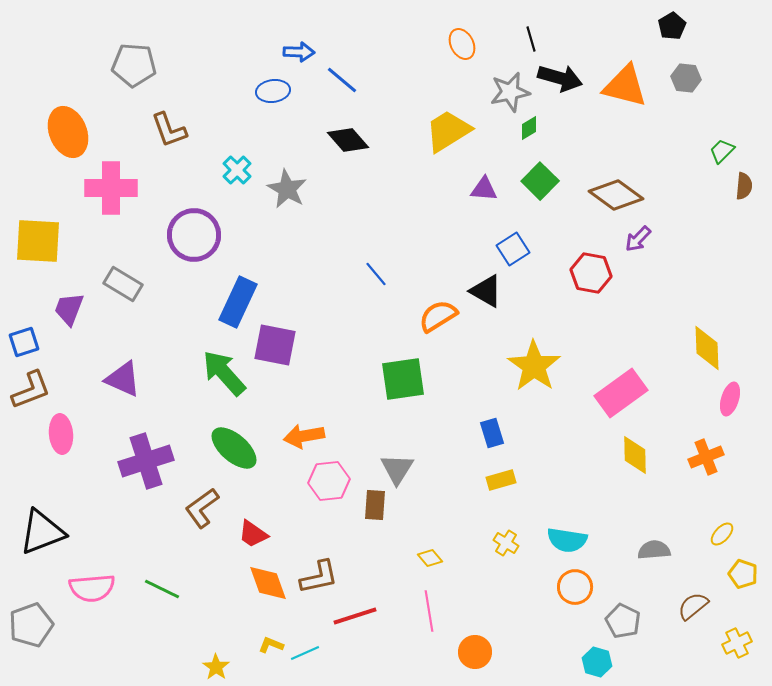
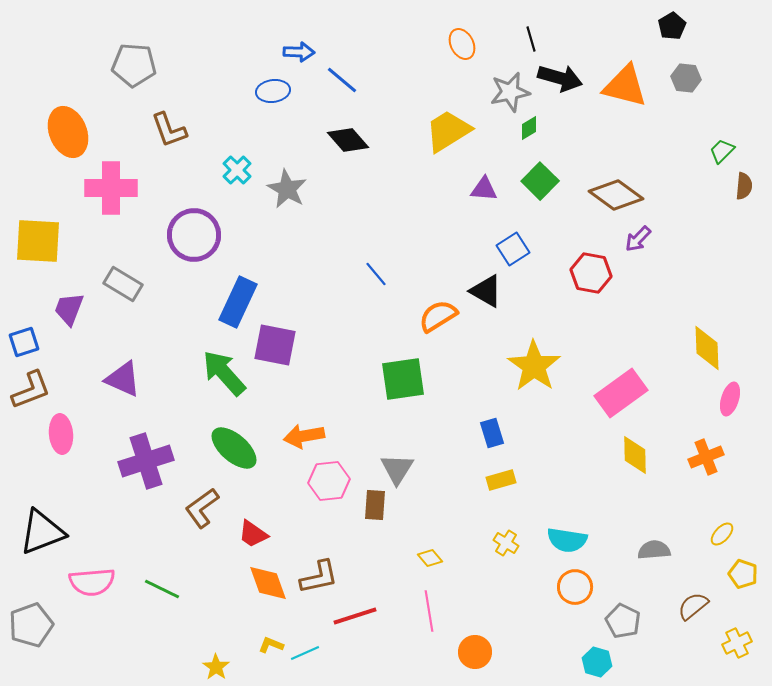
pink semicircle at (92, 588): moved 6 px up
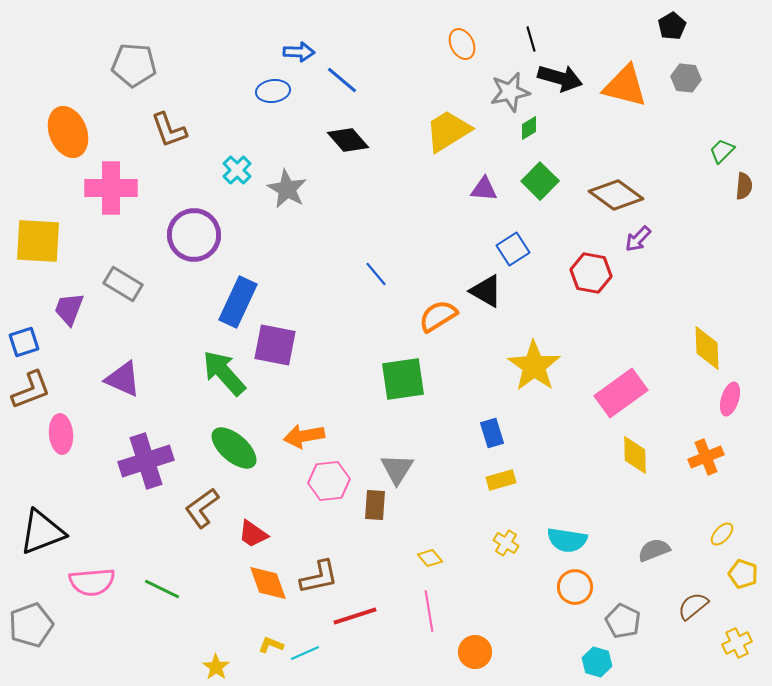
gray semicircle at (654, 550): rotated 16 degrees counterclockwise
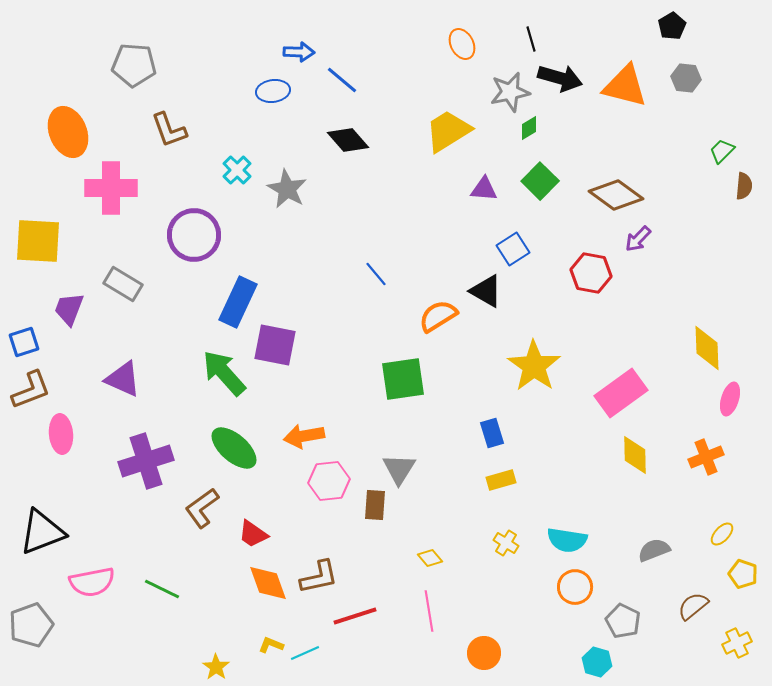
gray triangle at (397, 469): moved 2 px right
pink semicircle at (92, 582): rotated 6 degrees counterclockwise
orange circle at (475, 652): moved 9 px right, 1 px down
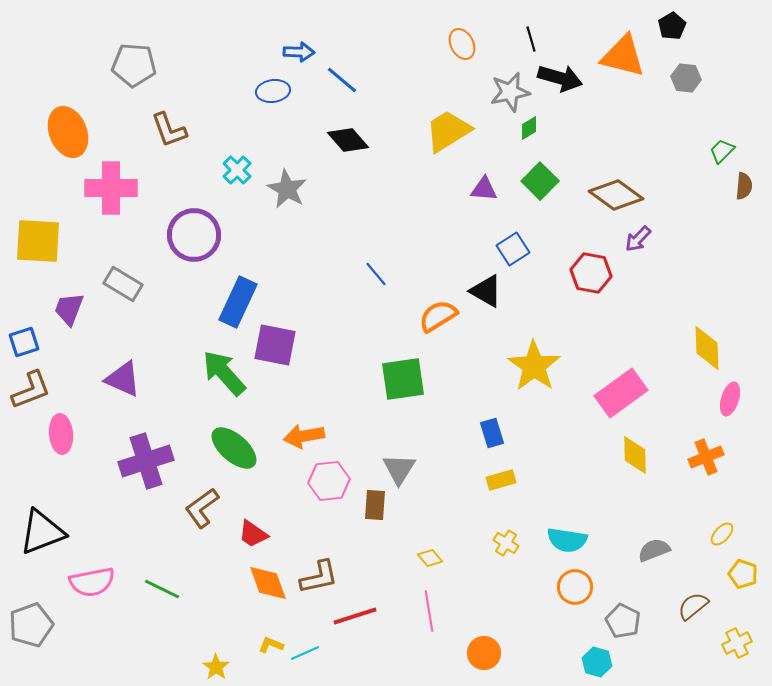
orange triangle at (625, 86): moved 2 px left, 30 px up
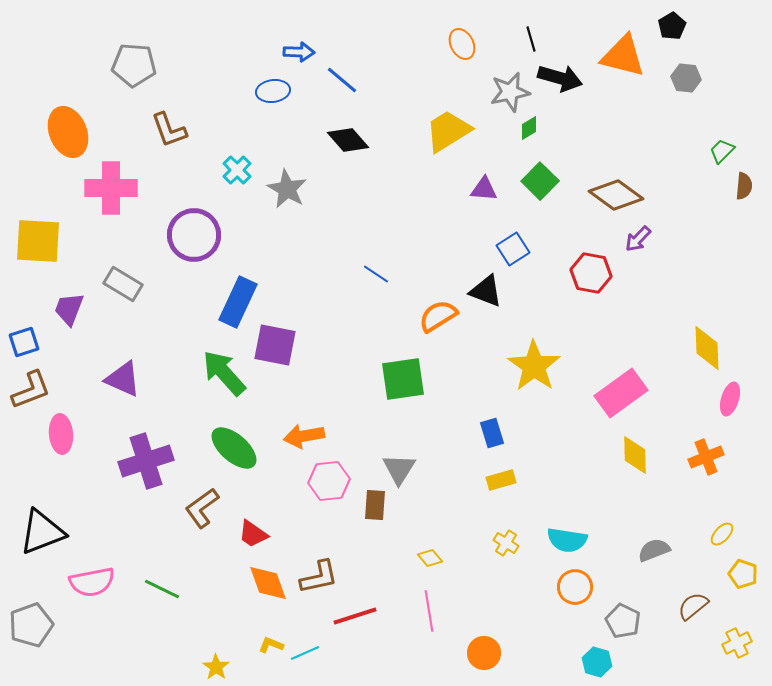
blue line at (376, 274): rotated 16 degrees counterclockwise
black triangle at (486, 291): rotated 9 degrees counterclockwise
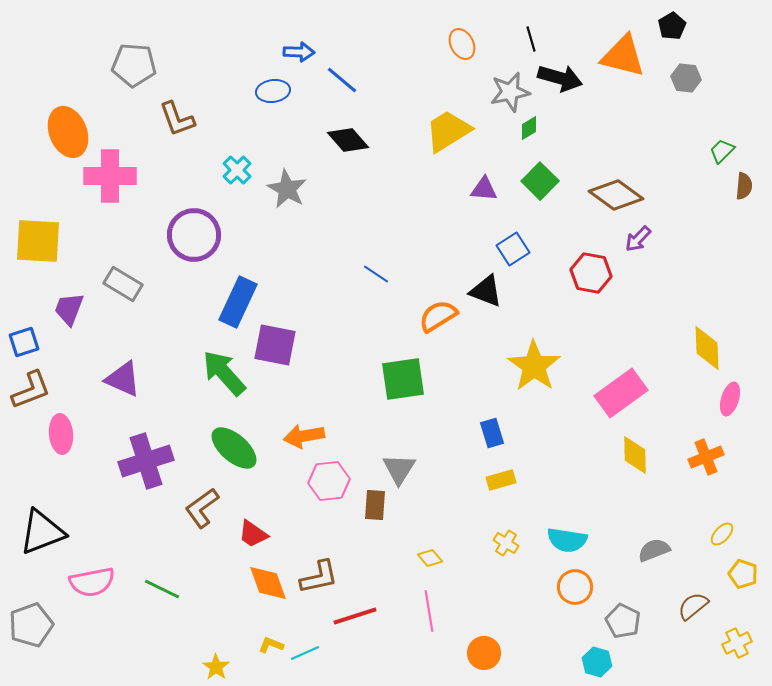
brown L-shape at (169, 130): moved 8 px right, 11 px up
pink cross at (111, 188): moved 1 px left, 12 px up
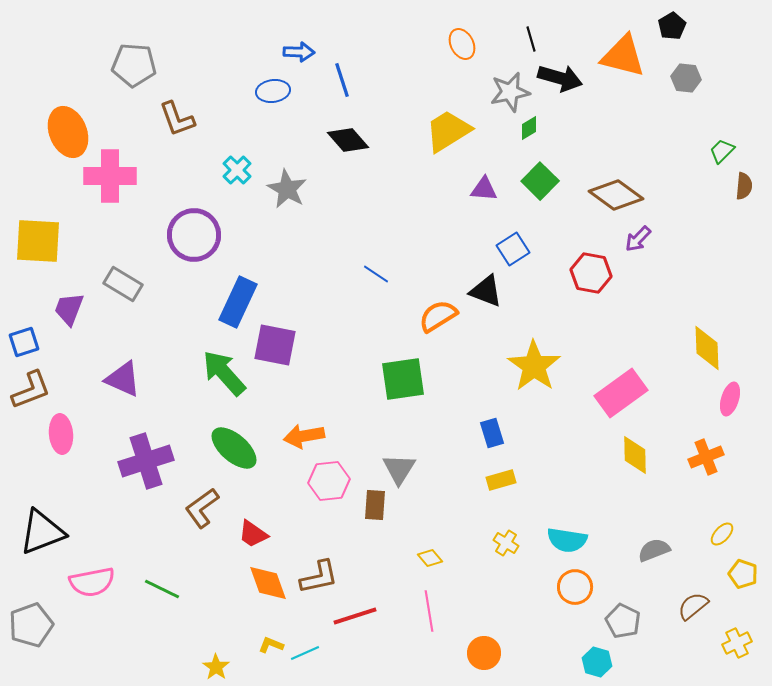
blue line at (342, 80): rotated 32 degrees clockwise
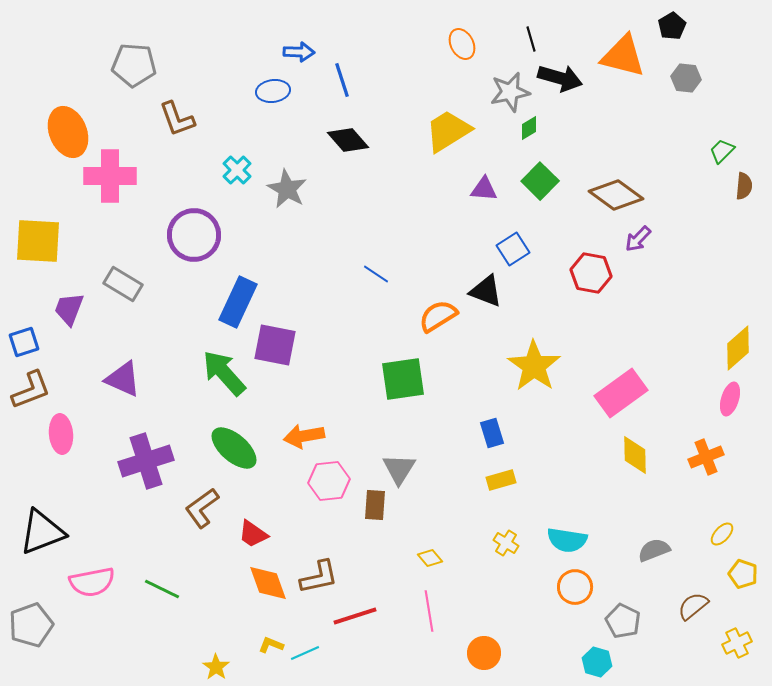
yellow diamond at (707, 348): moved 31 px right; rotated 51 degrees clockwise
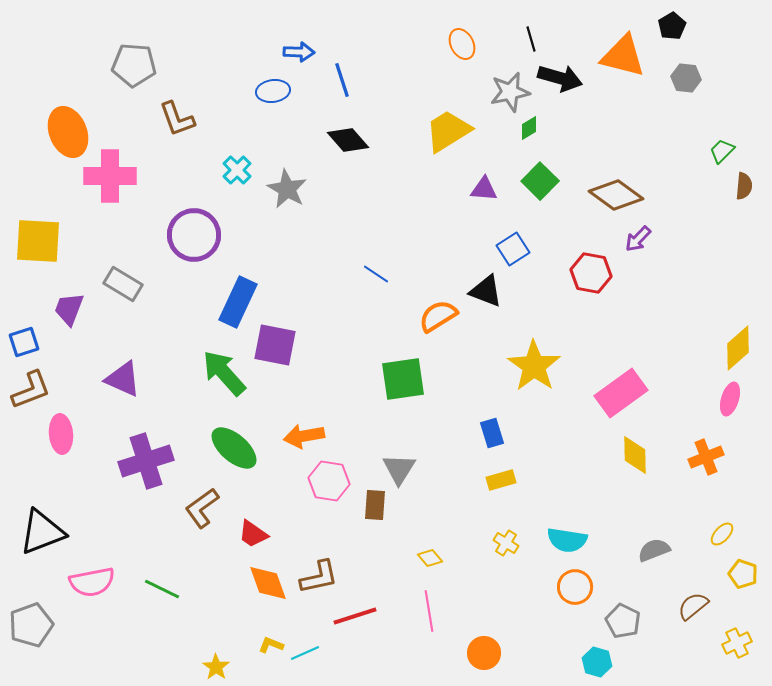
pink hexagon at (329, 481): rotated 15 degrees clockwise
